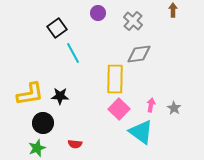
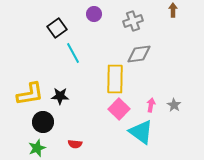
purple circle: moved 4 px left, 1 px down
gray cross: rotated 30 degrees clockwise
gray star: moved 3 px up
black circle: moved 1 px up
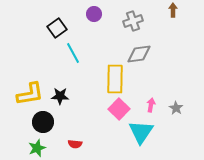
gray star: moved 2 px right, 3 px down
cyan triangle: rotated 28 degrees clockwise
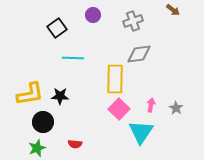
brown arrow: rotated 128 degrees clockwise
purple circle: moved 1 px left, 1 px down
cyan line: moved 5 px down; rotated 60 degrees counterclockwise
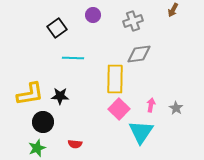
brown arrow: rotated 80 degrees clockwise
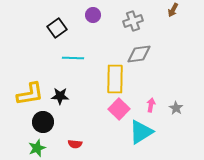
cyan triangle: rotated 24 degrees clockwise
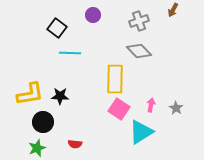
gray cross: moved 6 px right
black square: rotated 18 degrees counterclockwise
gray diamond: moved 3 px up; rotated 55 degrees clockwise
cyan line: moved 3 px left, 5 px up
pink square: rotated 10 degrees counterclockwise
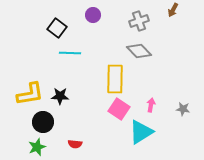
gray star: moved 7 px right, 1 px down; rotated 24 degrees counterclockwise
green star: moved 1 px up
